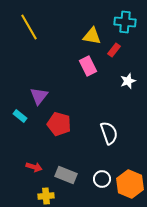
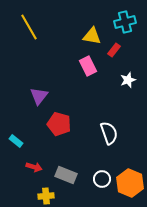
cyan cross: rotated 20 degrees counterclockwise
white star: moved 1 px up
cyan rectangle: moved 4 px left, 25 px down
orange hexagon: moved 1 px up
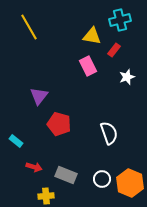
cyan cross: moved 5 px left, 2 px up
white star: moved 1 px left, 3 px up
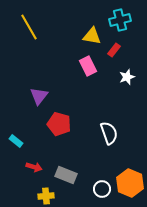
white circle: moved 10 px down
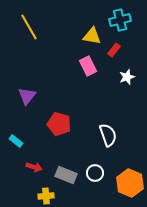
purple triangle: moved 12 px left
white semicircle: moved 1 px left, 2 px down
white circle: moved 7 px left, 16 px up
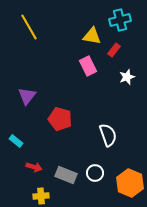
red pentagon: moved 1 px right, 5 px up
yellow cross: moved 5 px left
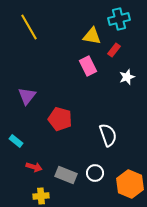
cyan cross: moved 1 px left, 1 px up
orange hexagon: moved 1 px down
